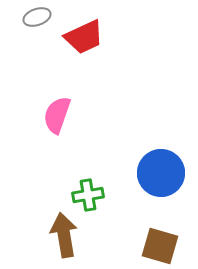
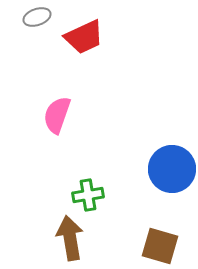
blue circle: moved 11 px right, 4 px up
brown arrow: moved 6 px right, 3 px down
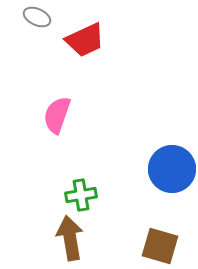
gray ellipse: rotated 44 degrees clockwise
red trapezoid: moved 1 px right, 3 px down
green cross: moved 7 px left
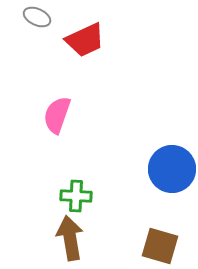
green cross: moved 5 px left, 1 px down; rotated 12 degrees clockwise
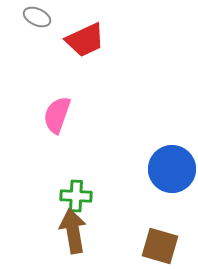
brown arrow: moved 3 px right, 7 px up
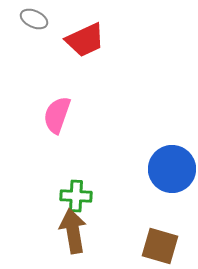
gray ellipse: moved 3 px left, 2 px down
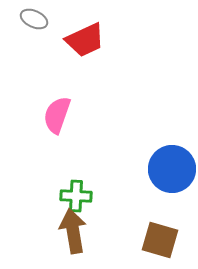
brown square: moved 6 px up
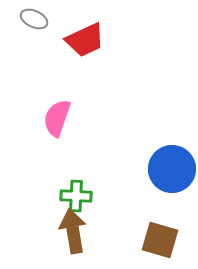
pink semicircle: moved 3 px down
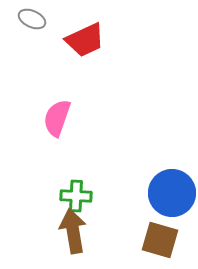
gray ellipse: moved 2 px left
blue circle: moved 24 px down
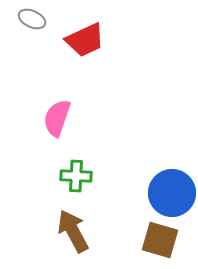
green cross: moved 20 px up
brown arrow: rotated 18 degrees counterclockwise
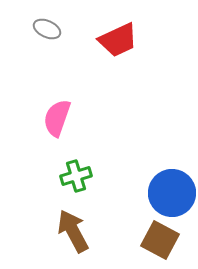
gray ellipse: moved 15 px right, 10 px down
red trapezoid: moved 33 px right
green cross: rotated 20 degrees counterclockwise
brown square: rotated 12 degrees clockwise
